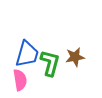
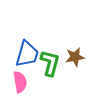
pink semicircle: moved 2 px down
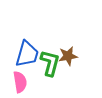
brown star: moved 7 px left, 1 px up
